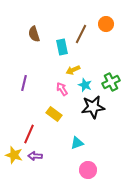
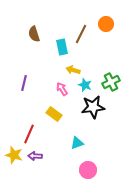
yellow arrow: rotated 40 degrees clockwise
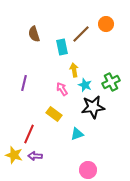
brown line: rotated 18 degrees clockwise
yellow arrow: moved 1 px right; rotated 64 degrees clockwise
cyan triangle: moved 9 px up
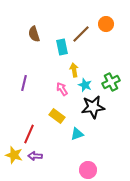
yellow rectangle: moved 3 px right, 2 px down
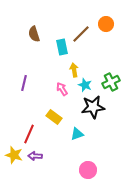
yellow rectangle: moved 3 px left, 1 px down
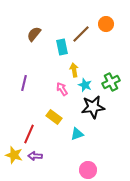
brown semicircle: rotated 56 degrees clockwise
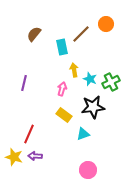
cyan star: moved 5 px right, 6 px up
pink arrow: rotated 48 degrees clockwise
yellow rectangle: moved 10 px right, 2 px up
cyan triangle: moved 6 px right
yellow star: moved 2 px down
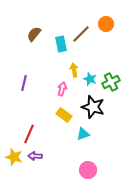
cyan rectangle: moved 1 px left, 3 px up
black star: rotated 25 degrees clockwise
